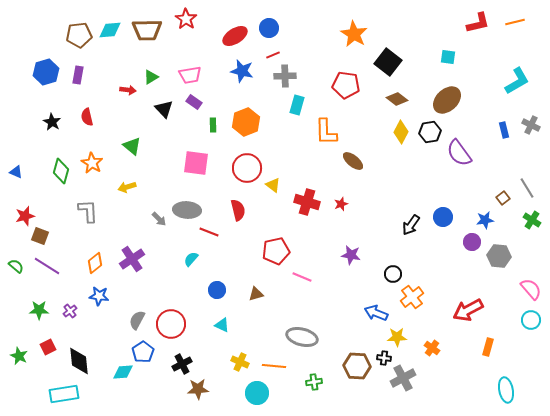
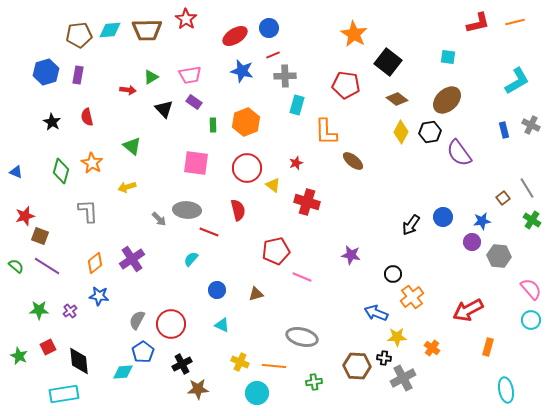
red star at (341, 204): moved 45 px left, 41 px up
blue star at (485, 220): moved 3 px left, 1 px down
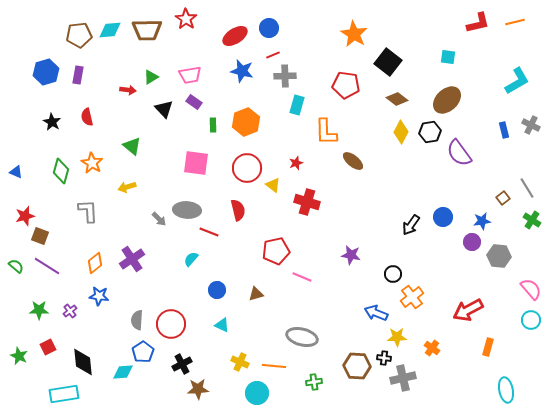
gray semicircle at (137, 320): rotated 24 degrees counterclockwise
black diamond at (79, 361): moved 4 px right, 1 px down
gray cross at (403, 378): rotated 15 degrees clockwise
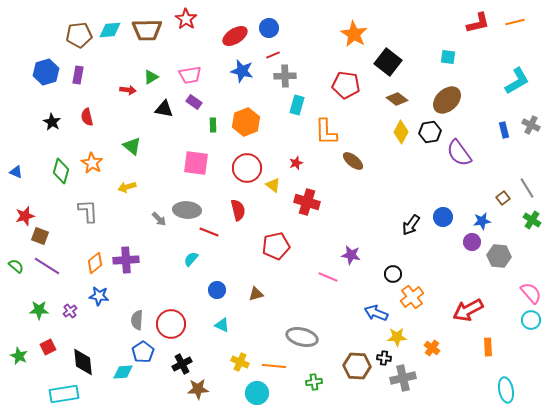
black triangle at (164, 109): rotated 36 degrees counterclockwise
red pentagon at (276, 251): moved 5 px up
purple cross at (132, 259): moved 6 px left, 1 px down; rotated 30 degrees clockwise
pink line at (302, 277): moved 26 px right
pink semicircle at (531, 289): moved 4 px down
orange rectangle at (488, 347): rotated 18 degrees counterclockwise
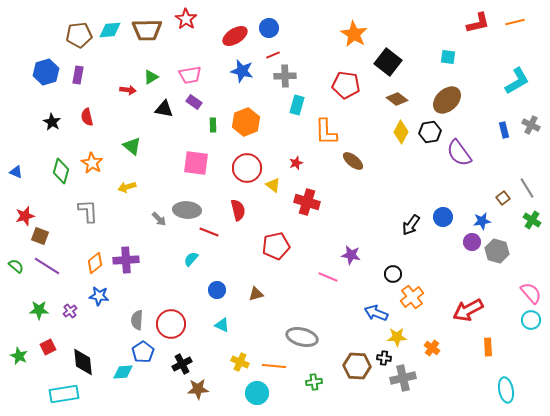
gray hexagon at (499, 256): moved 2 px left, 5 px up; rotated 10 degrees clockwise
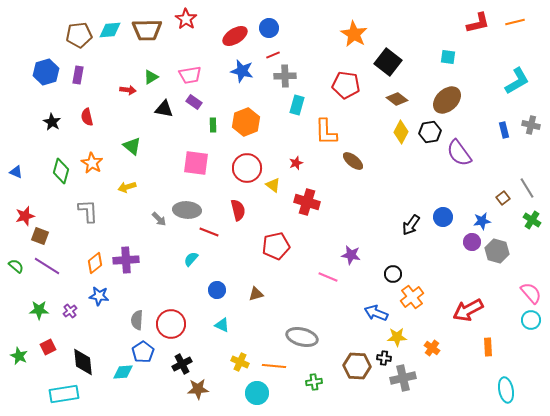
gray cross at (531, 125): rotated 12 degrees counterclockwise
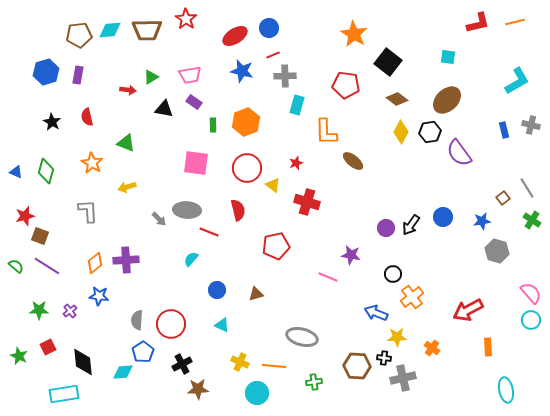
green triangle at (132, 146): moved 6 px left, 3 px up; rotated 18 degrees counterclockwise
green diamond at (61, 171): moved 15 px left
purple circle at (472, 242): moved 86 px left, 14 px up
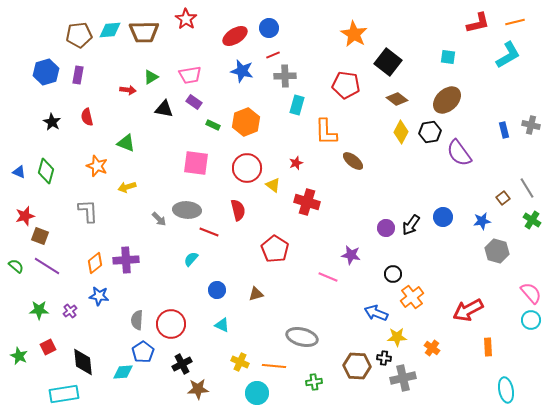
brown trapezoid at (147, 30): moved 3 px left, 2 px down
cyan L-shape at (517, 81): moved 9 px left, 26 px up
green rectangle at (213, 125): rotated 64 degrees counterclockwise
orange star at (92, 163): moved 5 px right, 3 px down; rotated 10 degrees counterclockwise
blue triangle at (16, 172): moved 3 px right
red pentagon at (276, 246): moved 1 px left, 3 px down; rotated 28 degrees counterclockwise
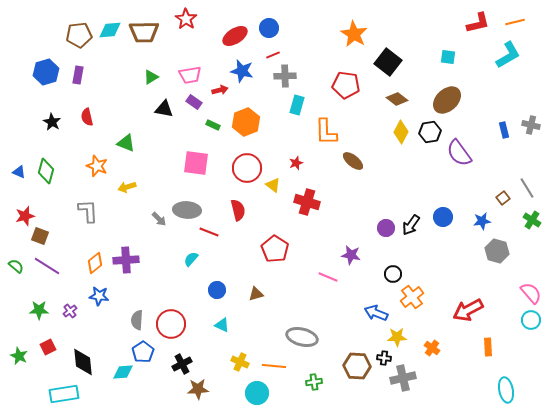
red arrow at (128, 90): moved 92 px right; rotated 21 degrees counterclockwise
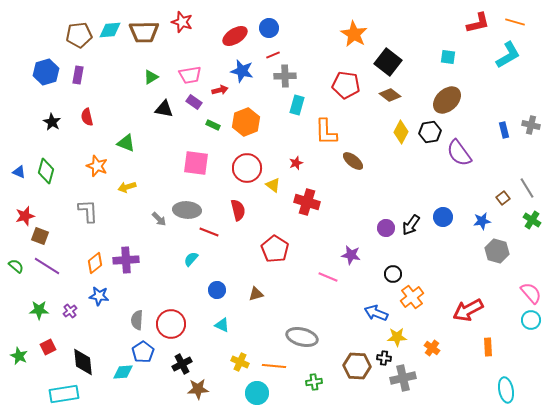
red star at (186, 19): moved 4 px left, 3 px down; rotated 15 degrees counterclockwise
orange line at (515, 22): rotated 30 degrees clockwise
brown diamond at (397, 99): moved 7 px left, 4 px up
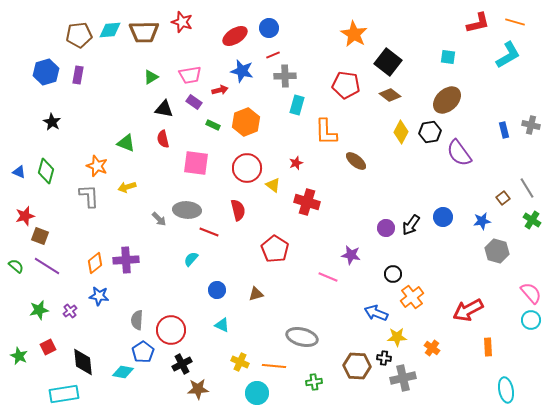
red semicircle at (87, 117): moved 76 px right, 22 px down
brown ellipse at (353, 161): moved 3 px right
gray L-shape at (88, 211): moved 1 px right, 15 px up
green star at (39, 310): rotated 12 degrees counterclockwise
red circle at (171, 324): moved 6 px down
cyan diamond at (123, 372): rotated 15 degrees clockwise
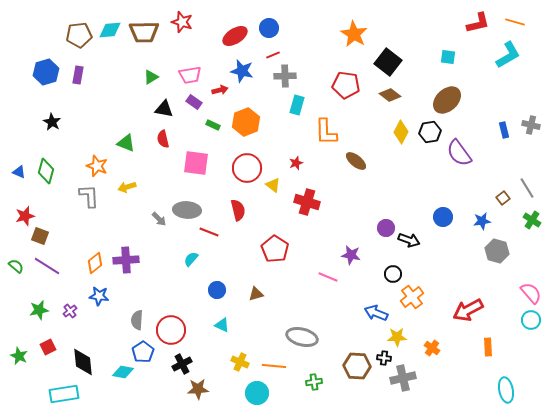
black arrow at (411, 225): moved 2 px left, 15 px down; rotated 105 degrees counterclockwise
